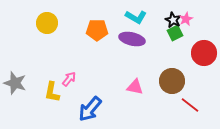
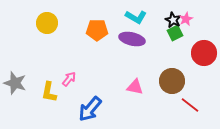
yellow L-shape: moved 3 px left
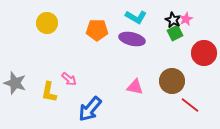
pink arrow: rotated 91 degrees clockwise
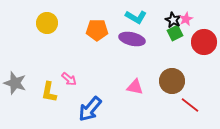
red circle: moved 11 px up
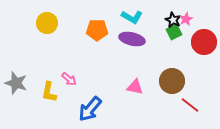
cyan L-shape: moved 4 px left
green square: moved 1 px left, 1 px up
gray star: moved 1 px right
